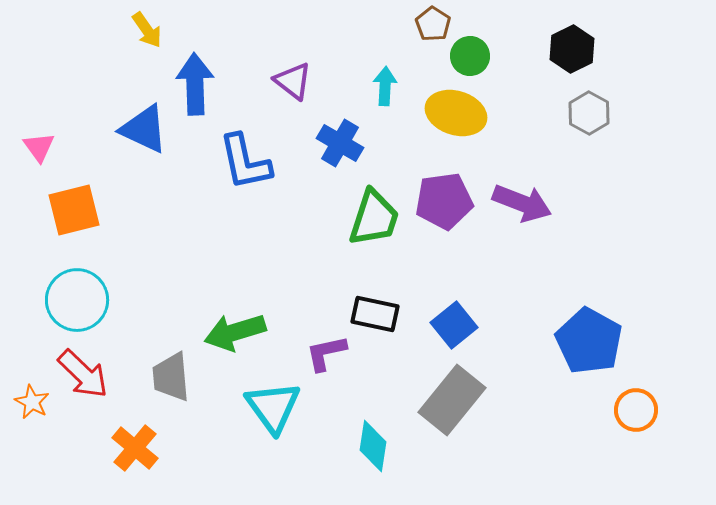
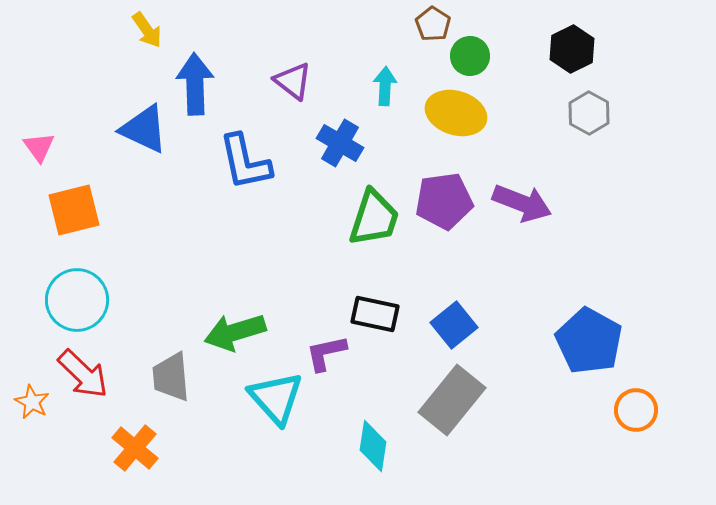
cyan triangle: moved 3 px right, 9 px up; rotated 6 degrees counterclockwise
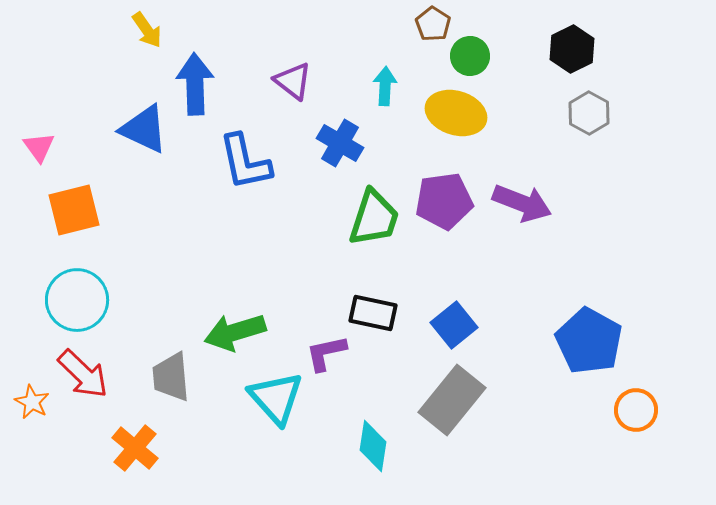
black rectangle: moved 2 px left, 1 px up
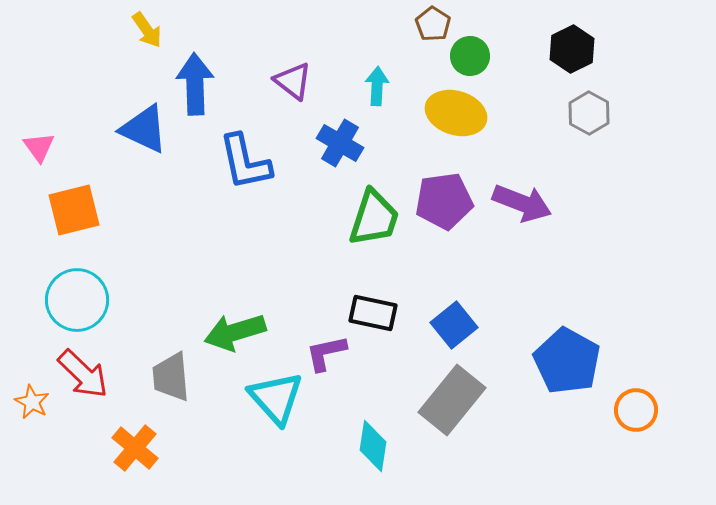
cyan arrow: moved 8 px left
blue pentagon: moved 22 px left, 20 px down
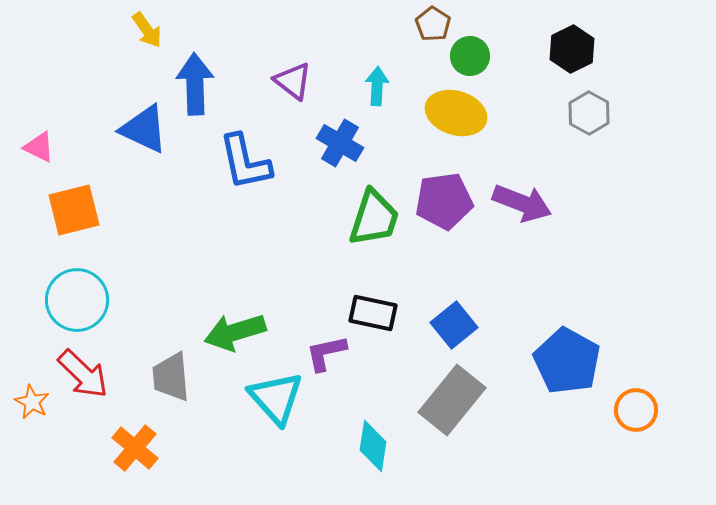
pink triangle: rotated 28 degrees counterclockwise
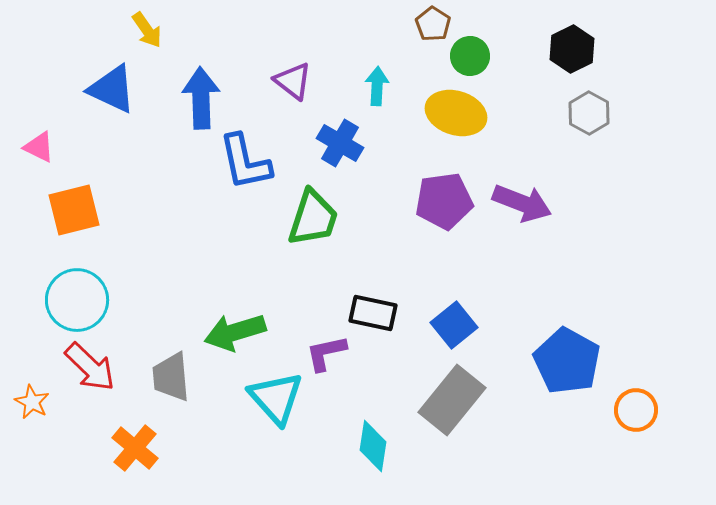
blue arrow: moved 6 px right, 14 px down
blue triangle: moved 32 px left, 40 px up
green trapezoid: moved 61 px left
red arrow: moved 7 px right, 7 px up
